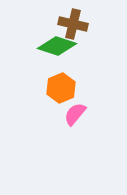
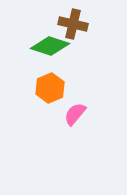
green diamond: moved 7 px left
orange hexagon: moved 11 px left
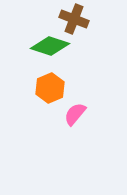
brown cross: moved 1 px right, 5 px up; rotated 8 degrees clockwise
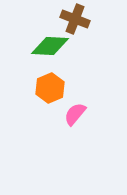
brown cross: moved 1 px right
green diamond: rotated 15 degrees counterclockwise
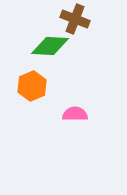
orange hexagon: moved 18 px left, 2 px up
pink semicircle: rotated 50 degrees clockwise
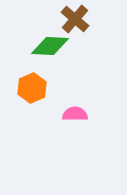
brown cross: rotated 20 degrees clockwise
orange hexagon: moved 2 px down
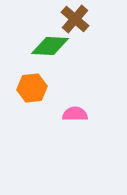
orange hexagon: rotated 16 degrees clockwise
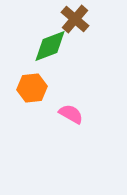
green diamond: rotated 24 degrees counterclockwise
pink semicircle: moved 4 px left; rotated 30 degrees clockwise
